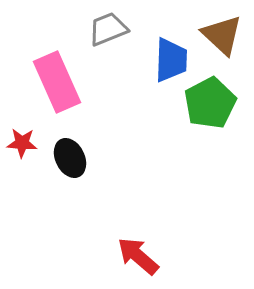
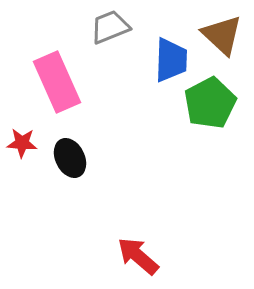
gray trapezoid: moved 2 px right, 2 px up
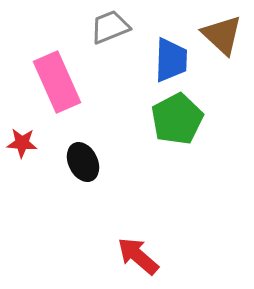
green pentagon: moved 33 px left, 16 px down
black ellipse: moved 13 px right, 4 px down
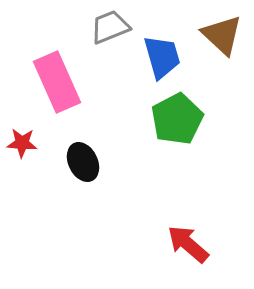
blue trapezoid: moved 9 px left, 3 px up; rotated 18 degrees counterclockwise
red arrow: moved 50 px right, 12 px up
